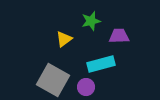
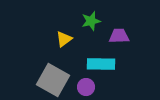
cyan rectangle: rotated 16 degrees clockwise
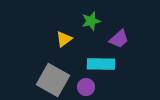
purple trapezoid: moved 3 px down; rotated 140 degrees clockwise
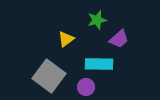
green star: moved 6 px right, 1 px up
yellow triangle: moved 2 px right
cyan rectangle: moved 2 px left
gray square: moved 4 px left, 4 px up; rotated 8 degrees clockwise
